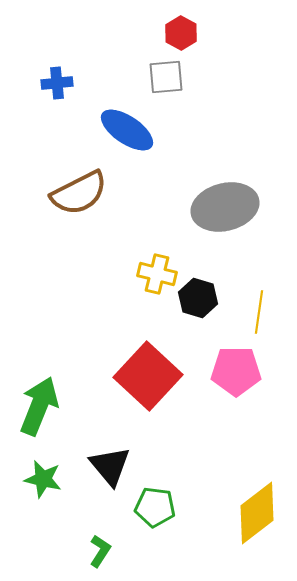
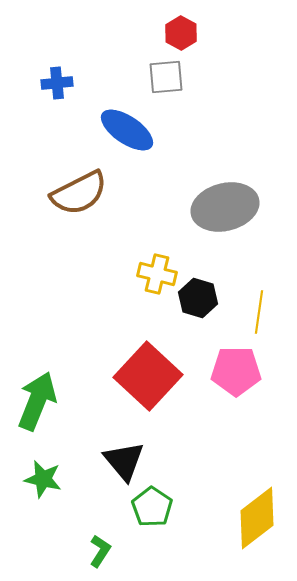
green arrow: moved 2 px left, 5 px up
black triangle: moved 14 px right, 5 px up
green pentagon: moved 3 px left; rotated 27 degrees clockwise
yellow diamond: moved 5 px down
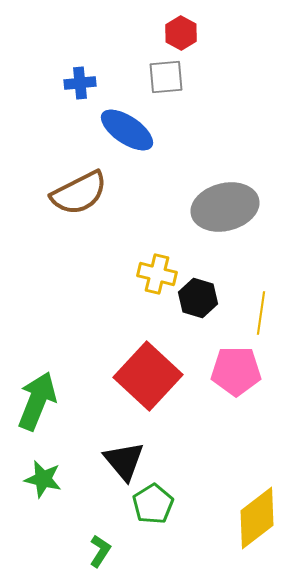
blue cross: moved 23 px right
yellow line: moved 2 px right, 1 px down
green pentagon: moved 1 px right, 3 px up; rotated 6 degrees clockwise
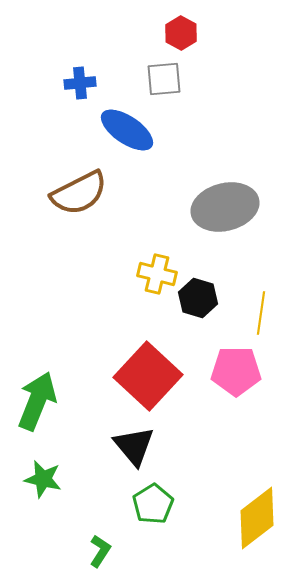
gray square: moved 2 px left, 2 px down
black triangle: moved 10 px right, 15 px up
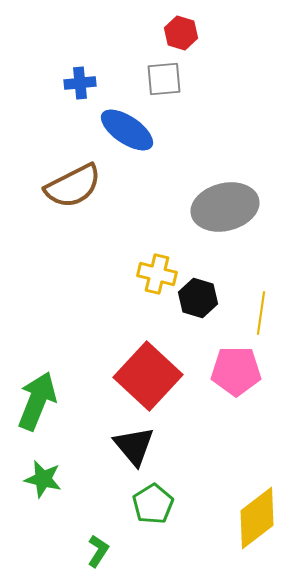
red hexagon: rotated 12 degrees counterclockwise
brown semicircle: moved 6 px left, 7 px up
green L-shape: moved 2 px left
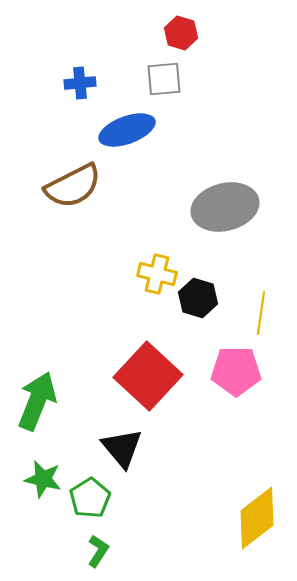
blue ellipse: rotated 54 degrees counterclockwise
black triangle: moved 12 px left, 2 px down
green pentagon: moved 63 px left, 6 px up
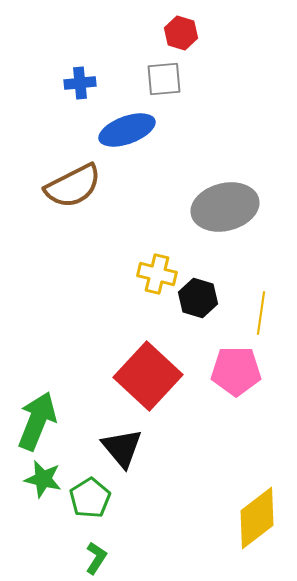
green arrow: moved 20 px down
green L-shape: moved 2 px left, 7 px down
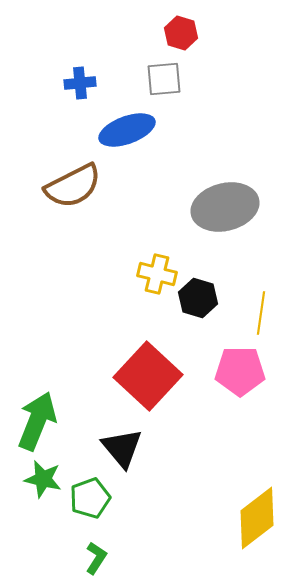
pink pentagon: moved 4 px right
green pentagon: rotated 12 degrees clockwise
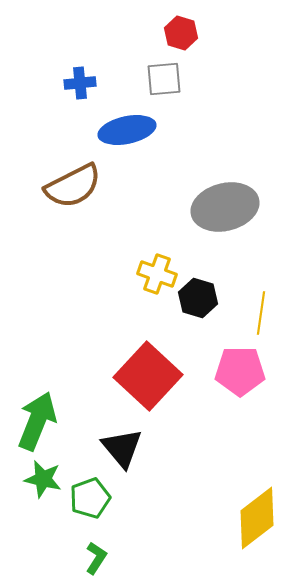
blue ellipse: rotated 8 degrees clockwise
yellow cross: rotated 6 degrees clockwise
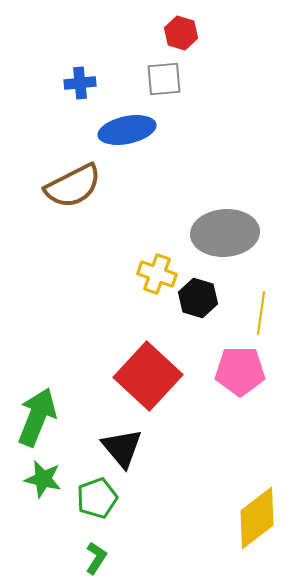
gray ellipse: moved 26 px down; rotated 10 degrees clockwise
green arrow: moved 4 px up
green pentagon: moved 7 px right
